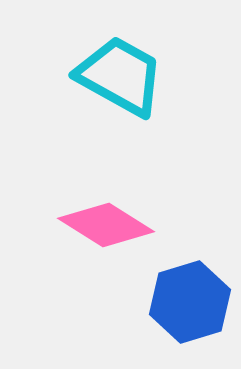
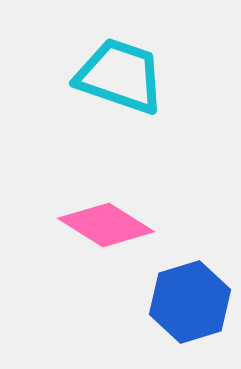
cyan trapezoid: rotated 10 degrees counterclockwise
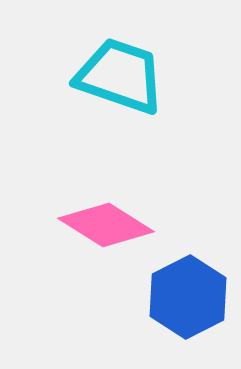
blue hexagon: moved 2 px left, 5 px up; rotated 10 degrees counterclockwise
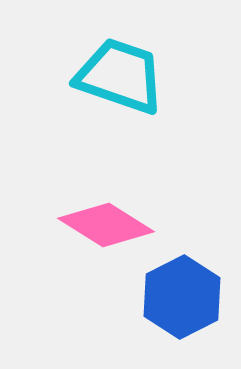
blue hexagon: moved 6 px left
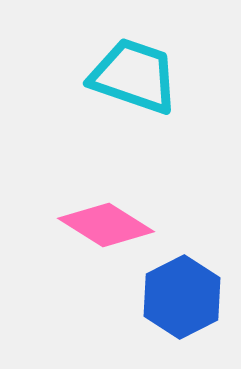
cyan trapezoid: moved 14 px right
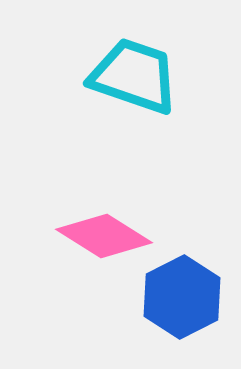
pink diamond: moved 2 px left, 11 px down
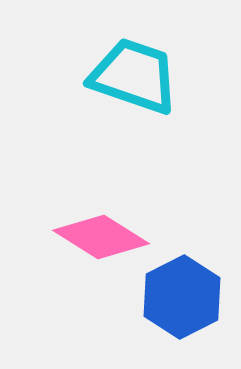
pink diamond: moved 3 px left, 1 px down
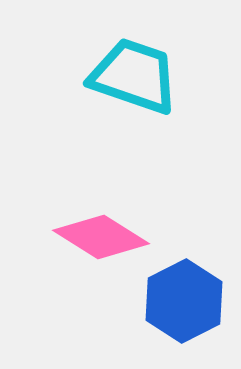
blue hexagon: moved 2 px right, 4 px down
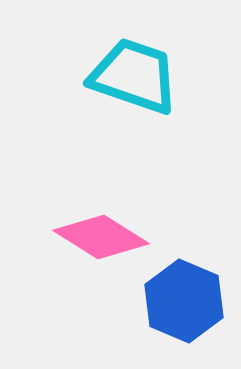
blue hexagon: rotated 10 degrees counterclockwise
